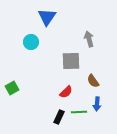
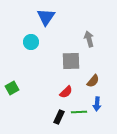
blue triangle: moved 1 px left
brown semicircle: rotated 104 degrees counterclockwise
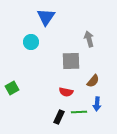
red semicircle: rotated 56 degrees clockwise
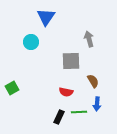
brown semicircle: rotated 72 degrees counterclockwise
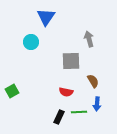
green square: moved 3 px down
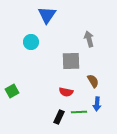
blue triangle: moved 1 px right, 2 px up
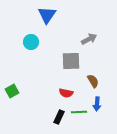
gray arrow: rotated 77 degrees clockwise
red semicircle: moved 1 px down
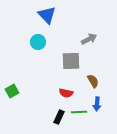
blue triangle: rotated 18 degrees counterclockwise
cyan circle: moved 7 px right
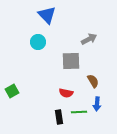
black rectangle: rotated 32 degrees counterclockwise
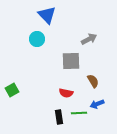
cyan circle: moved 1 px left, 3 px up
green square: moved 1 px up
blue arrow: rotated 64 degrees clockwise
green line: moved 1 px down
